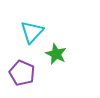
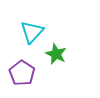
purple pentagon: rotated 10 degrees clockwise
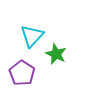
cyan triangle: moved 4 px down
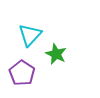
cyan triangle: moved 2 px left, 1 px up
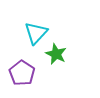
cyan triangle: moved 6 px right, 2 px up
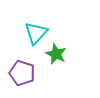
purple pentagon: rotated 15 degrees counterclockwise
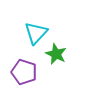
purple pentagon: moved 2 px right, 1 px up
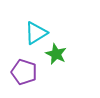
cyan triangle: rotated 15 degrees clockwise
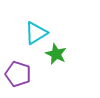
purple pentagon: moved 6 px left, 2 px down
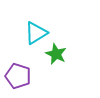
purple pentagon: moved 2 px down
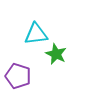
cyan triangle: moved 1 px down; rotated 25 degrees clockwise
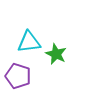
cyan triangle: moved 7 px left, 8 px down
